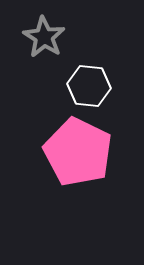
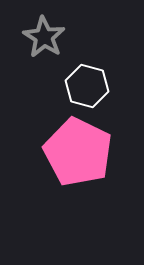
white hexagon: moved 2 px left; rotated 9 degrees clockwise
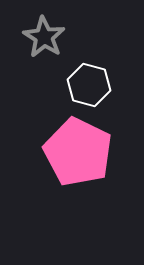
white hexagon: moved 2 px right, 1 px up
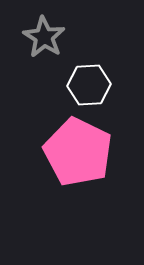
white hexagon: rotated 18 degrees counterclockwise
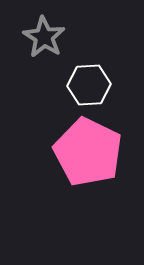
pink pentagon: moved 10 px right
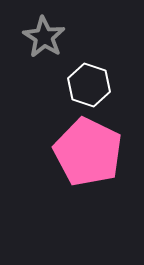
white hexagon: rotated 21 degrees clockwise
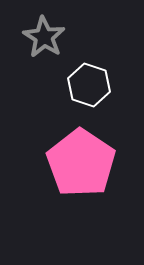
pink pentagon: moved 7 px left, 11 px down; rotated 8 degrees clockwise
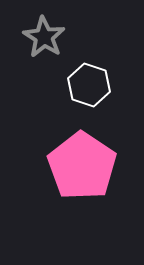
pink pentagon: moved 1 px right, 3 px down
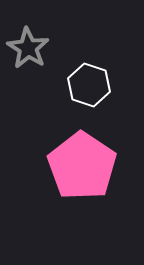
gray star: moved 16 px left, 11 px down
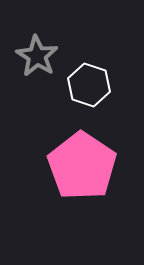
gray star: moved 9 px right, 8 px down
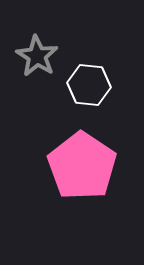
white hexagon: rotated 12 degrees counterclockwise
